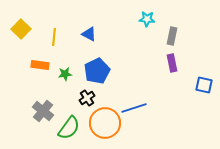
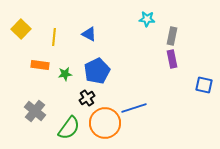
purple rectangle: moved 4 px up
gray cross: moved 8 px left
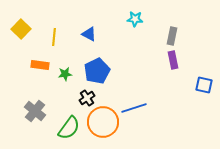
cyan star: moved 12 px left
purple rectangle: moved 1 px right, 1 px down
orange circle: moved 2 px left, 1 px up
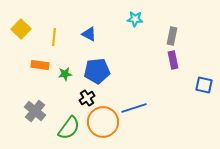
blue pentagon: rotated 20 degrees clockwise
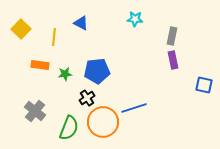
blue triangle: moved 8 px left, 11 px up
green semicircle: rotated 15 degrees counterclockwise
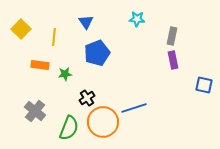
cyan star: moved 2 px right
blue triangle: moved 5 px right, 1 px up; rotated 28 degrees clockwise
blue pentagon: moved 18 px up; rotated 15 degrees counterclockwise
